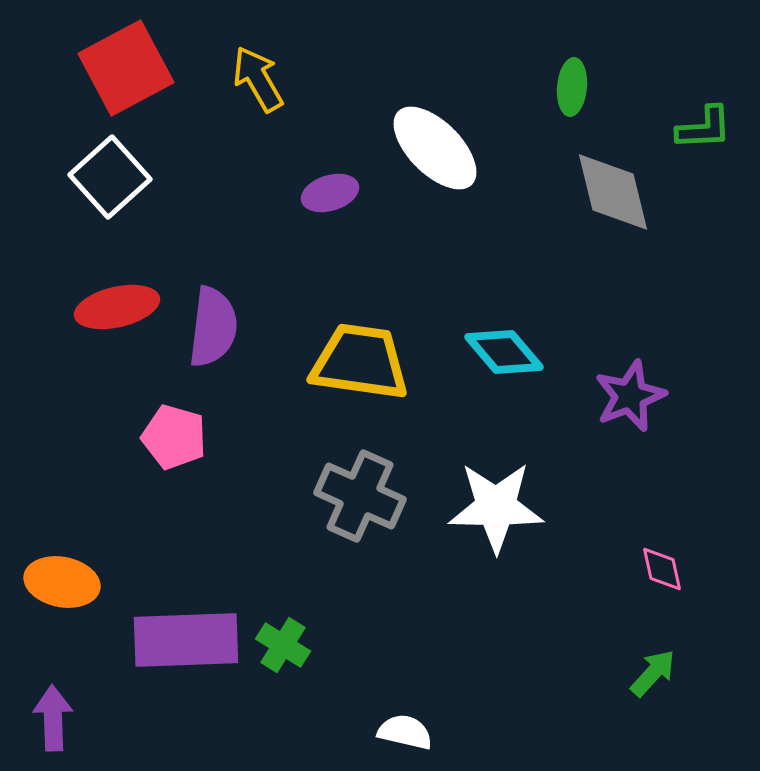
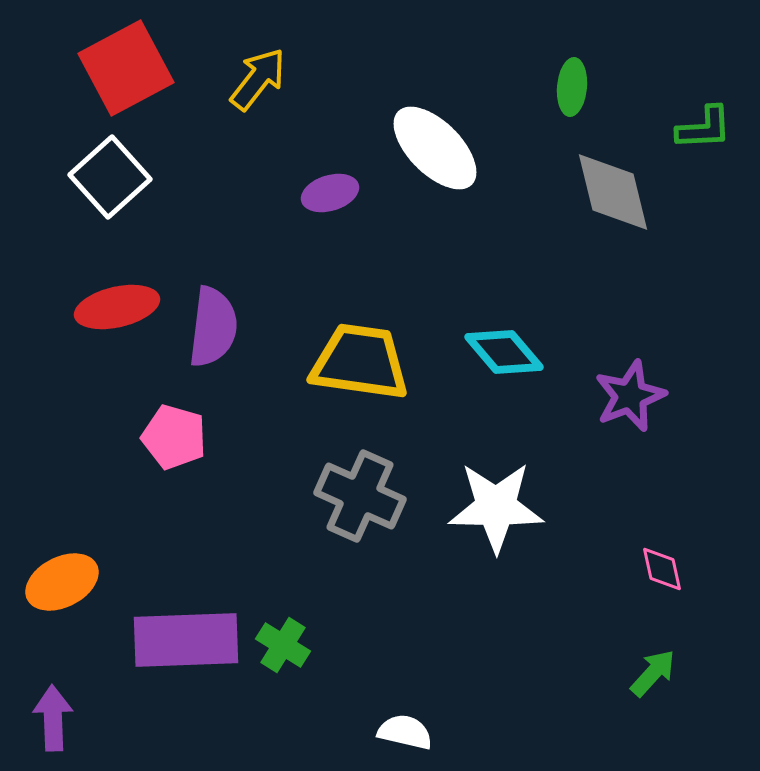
yellow arrow: rotated 68 degrees clockwise
orange ellipse: rotated 38 degrees counterclockwise
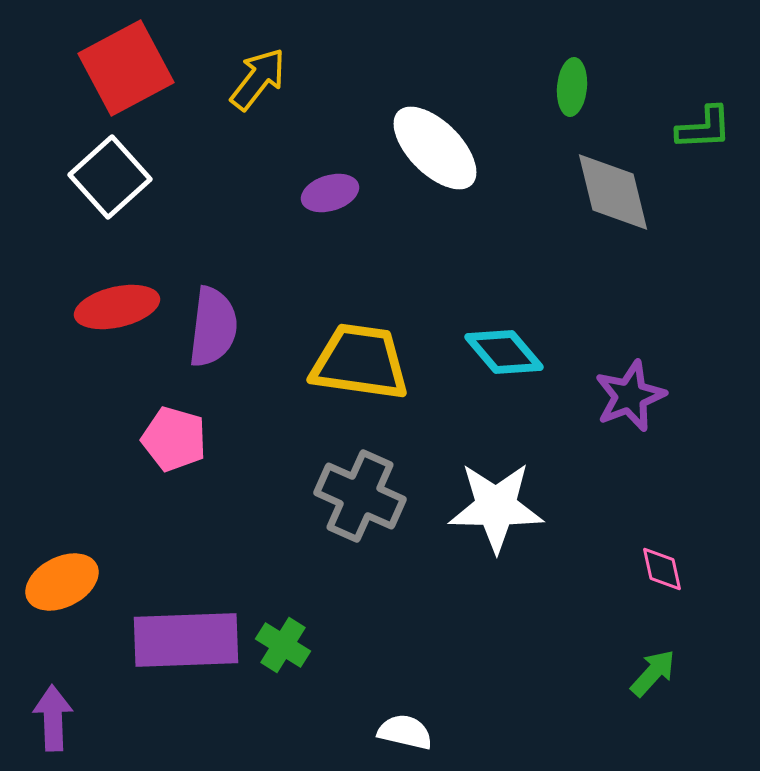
pink pentagon: moved 2 px down
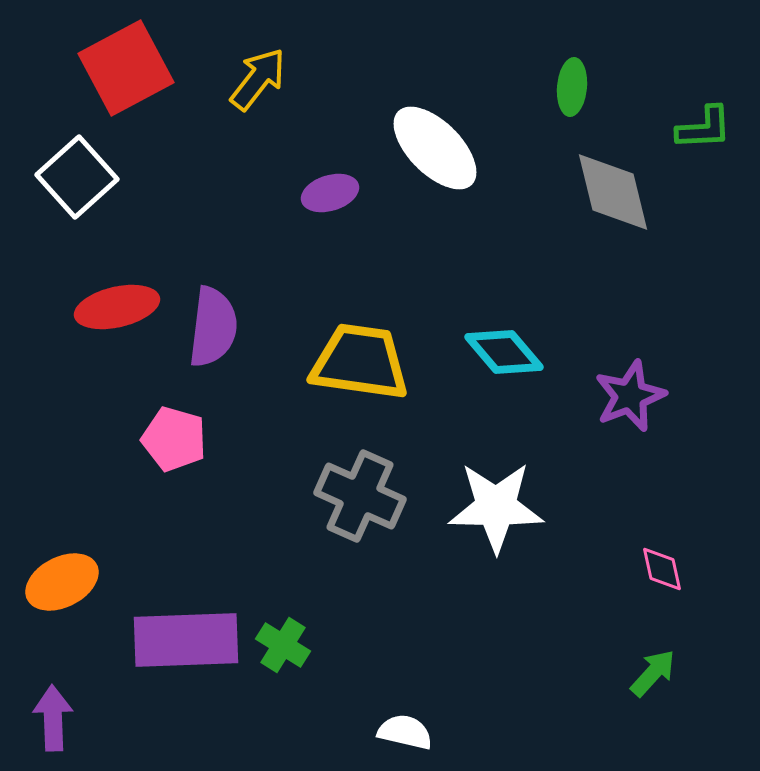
white square: moved 33 px left
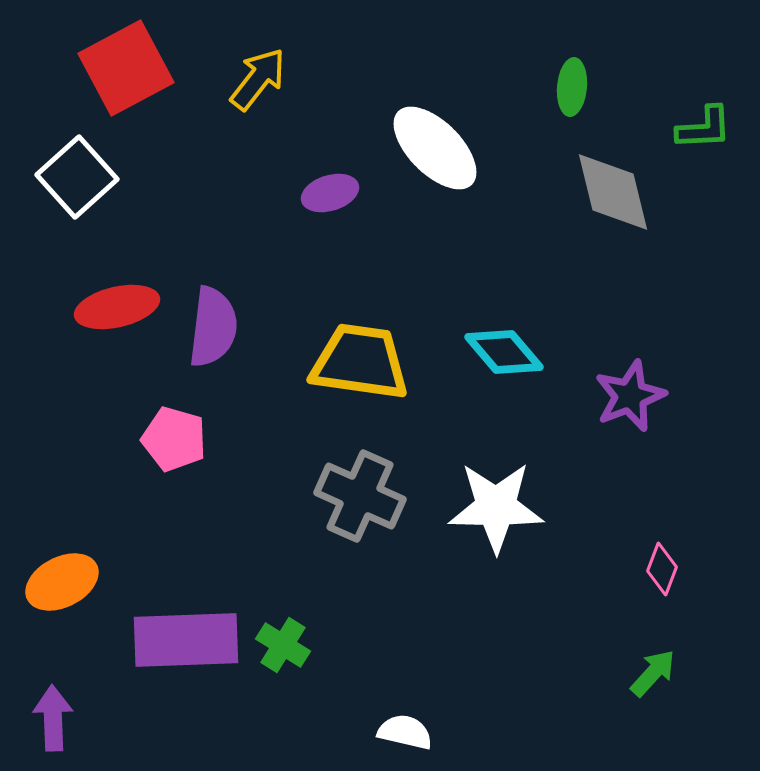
pink diamond: rotated 33 degrees clockwise
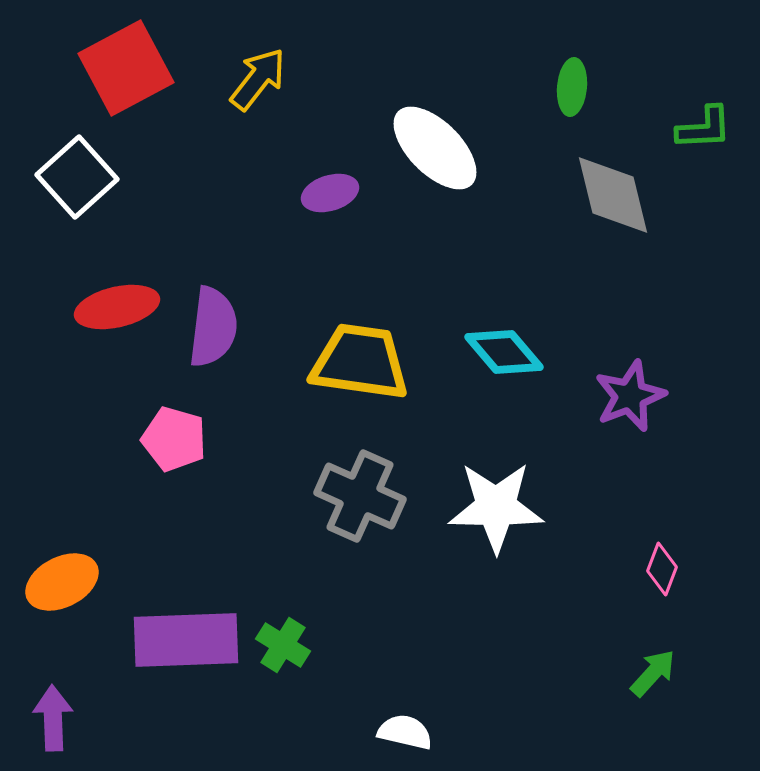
gray diamond: moved 3 px down
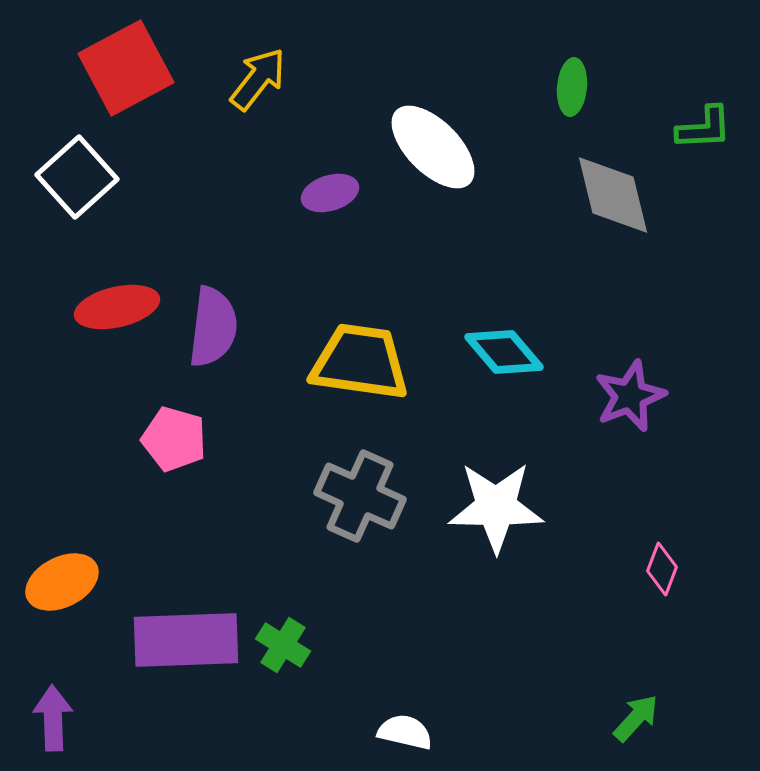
white ellipse: moved 2 px left, 1 px up
green arrow: moved 17 px left, 45 px down
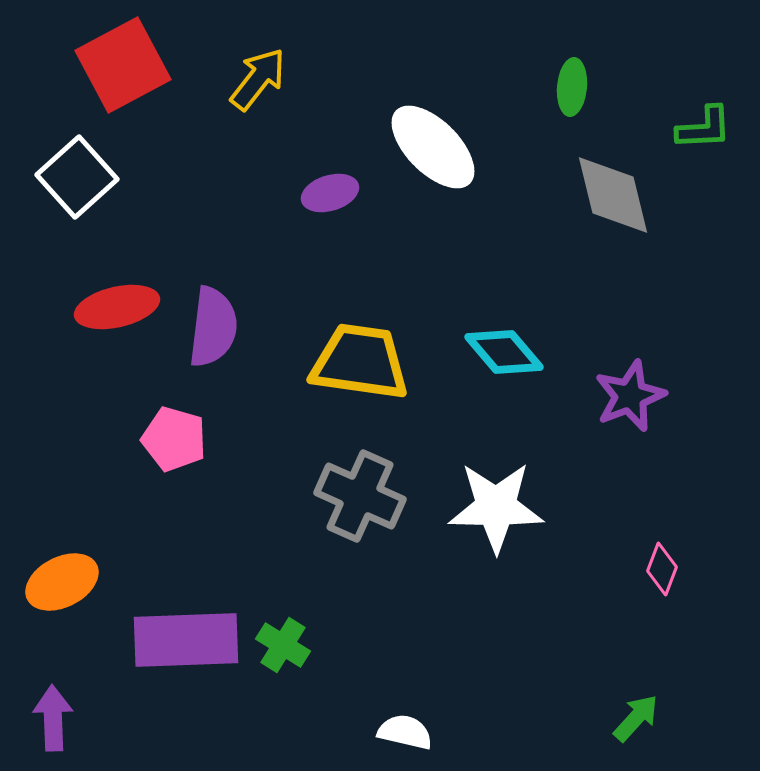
red square: moved 3 px left, 3 px up
